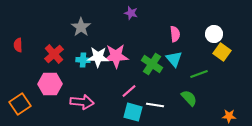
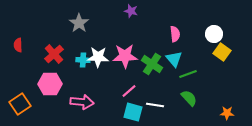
purple star: moved 2 px up
gray star: moved 2 px left, 4 px up
pink star: moved 9 px right
green line: moved 11 px left
orange star: moved 2 px left, 3 px up
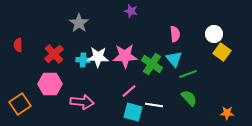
white line: moved 1 px left
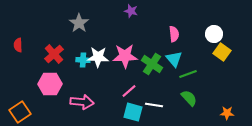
pink semicircle: moved 1 px left
orange square: moved 8 px down
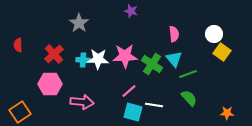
white star: moved 2 px down
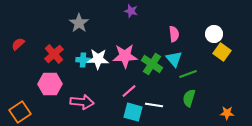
red semicircle: moved 1 px up; rotated 48 degrees clockwise
green semicircle: rotated 120 degrees counterclockwise
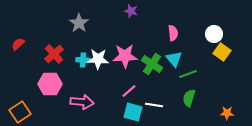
pink semicircle: moved 1 px left, 1 px up
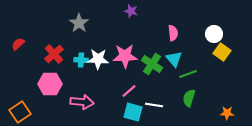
cyan cross: moved 2 px left
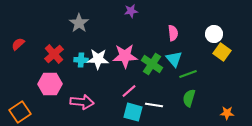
purple star: rotated 24 degrees counterclockwise
